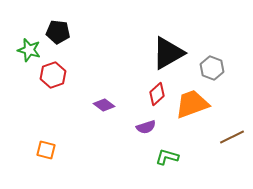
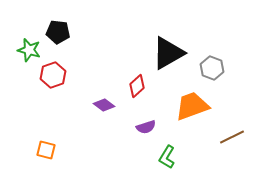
red diamond: moved 20 px left, 8 px up
orange trapezoid: moved 2 px down
green L-shape: rotated 75 degrees counterclockwise
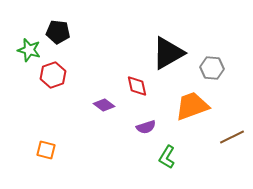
gray hexagon: rotated 15 degrees counterclockwise
red diamond: rotated 60 degrees counterclockwise
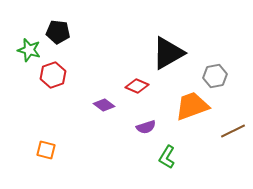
gray hexagon: moved 3 px right, 8 px down; rotated 15 degrees counterclockwise
red diamond: rotated 55 degrees counterclockwise
brown line: moved 1 px right, 6 px up
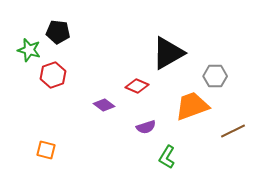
gray hexagon: rotated 10 degrees clockwise
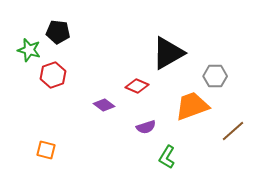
brown line: rotated 15 degrees counterclockwise
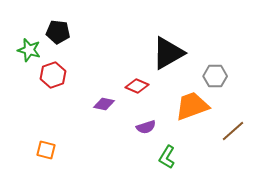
purple diamond: moved 1 px up; rotated 25 degrees counterclockwise
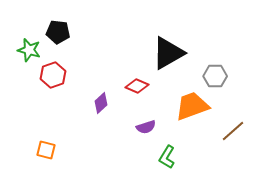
purple diamond: moved 3 px left, 1 px up; rotated 55 degrees counterclockwise
